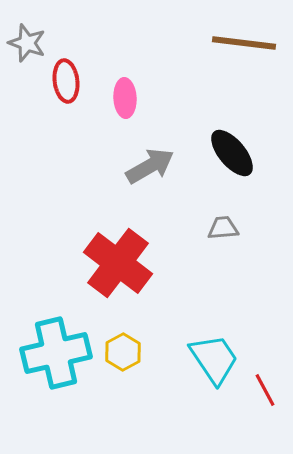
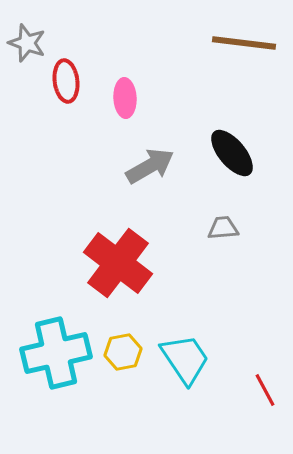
yellow hexagon: rotated 18 degrees clockwise
cyan trapezoid: moved 29 px left
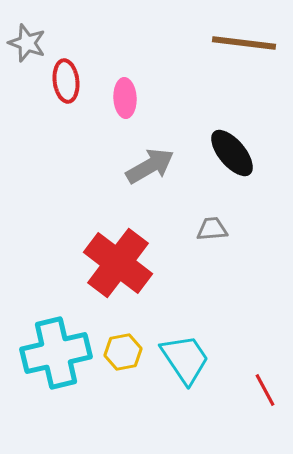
gray trapezoid: moved 11 px left, 1 px down
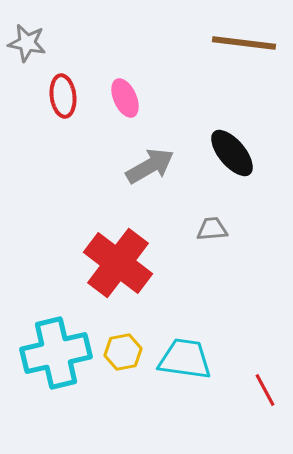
gray star: rotated 9 degrees counterclockwise
red ellipse: moved 3 px left, 15 px down
pink ellipse: rotated 21 degrees counterclockwise
cyan trapezoid: rotated 48 degrees counterclockwise
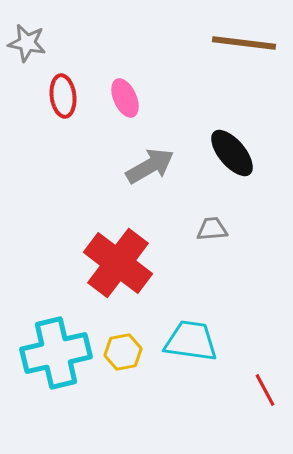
cyan trapezoid: moved 6 px right, 18 px up
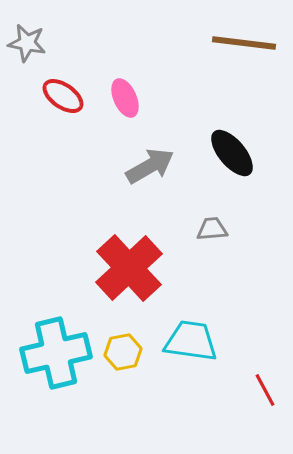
red ellipse: rotated 48 degrees counterclockwise
red cross: moved 11 px right, 5 px down; rotated 10 degrees clockwise
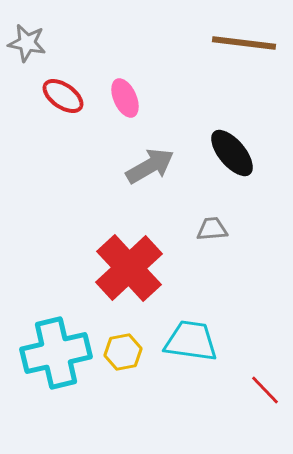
red line: rotated 16 degrees counterclockwise
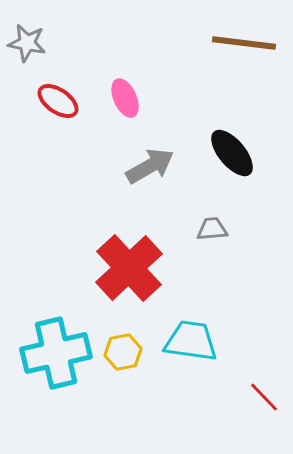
red ellipse: moved 5 px left, 5 px down
red line: moved 1 px left, 7 px down
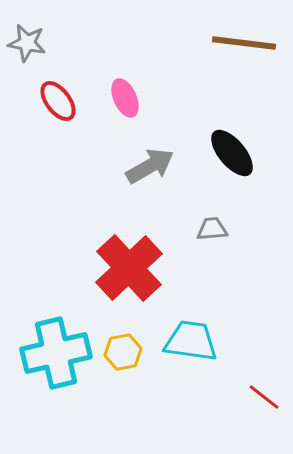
red ellipse: rotated 18 degrees clockwise
red line: rotated 8 degrees counterclockwise
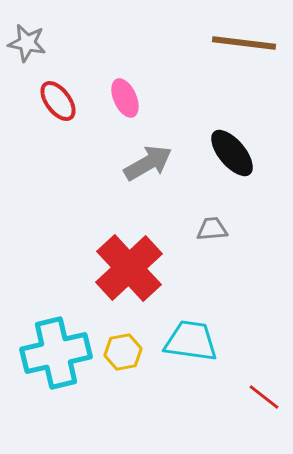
gray arrow: moved 2 px left, 3 px up
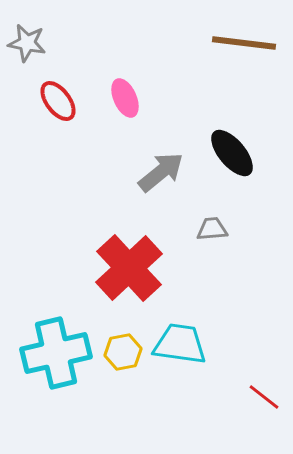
gray arrow: moved 13 px right, 9 px down; rotated 9 degrees counterclockwise
cyan trapezoid: moved 11 px left, 3 px down
